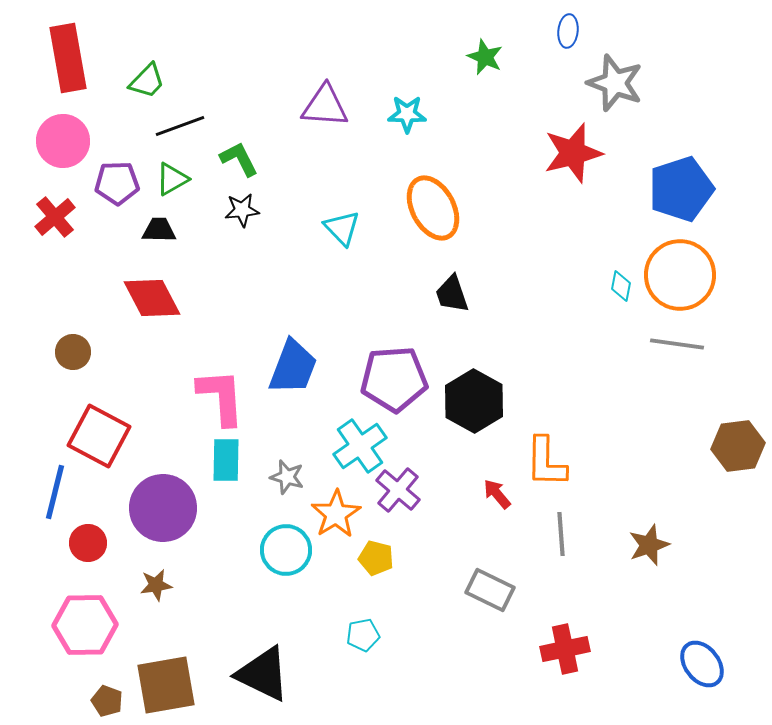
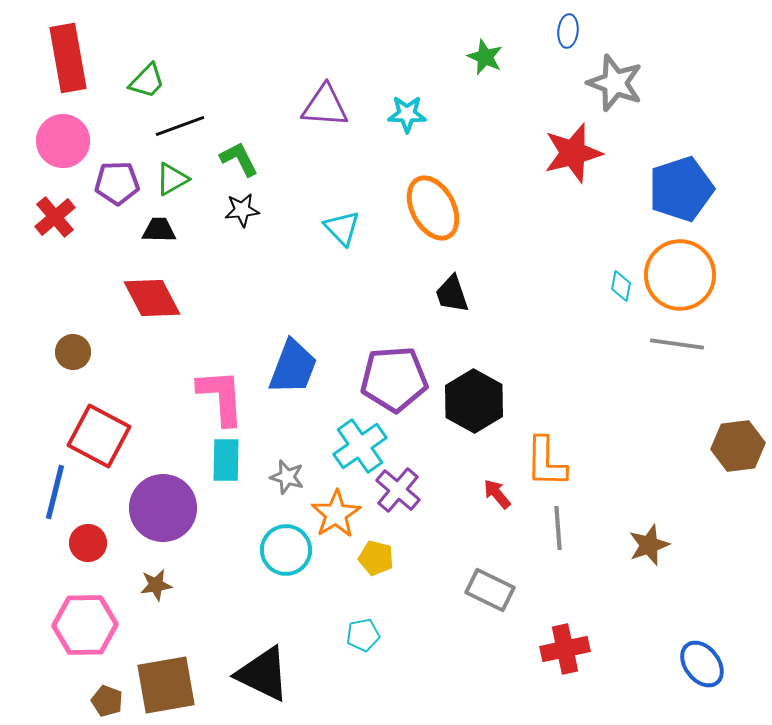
gray line at (561, 534): moved 3 px left, 6 px up
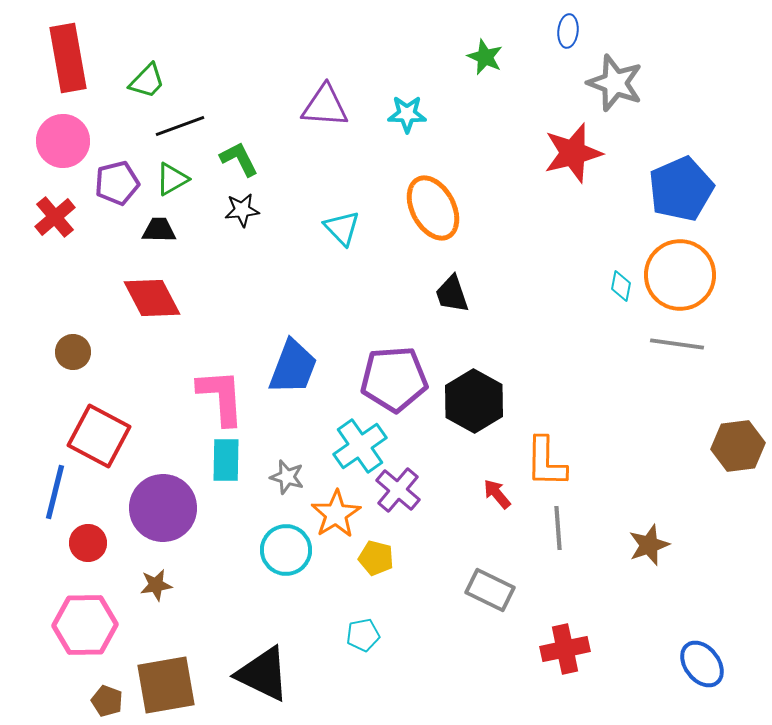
purple pentagon at (117, 183): rotated 12 degrees counterclockwise
blue pentagon at (681, 189): rotated 6 degrees counterclockwise
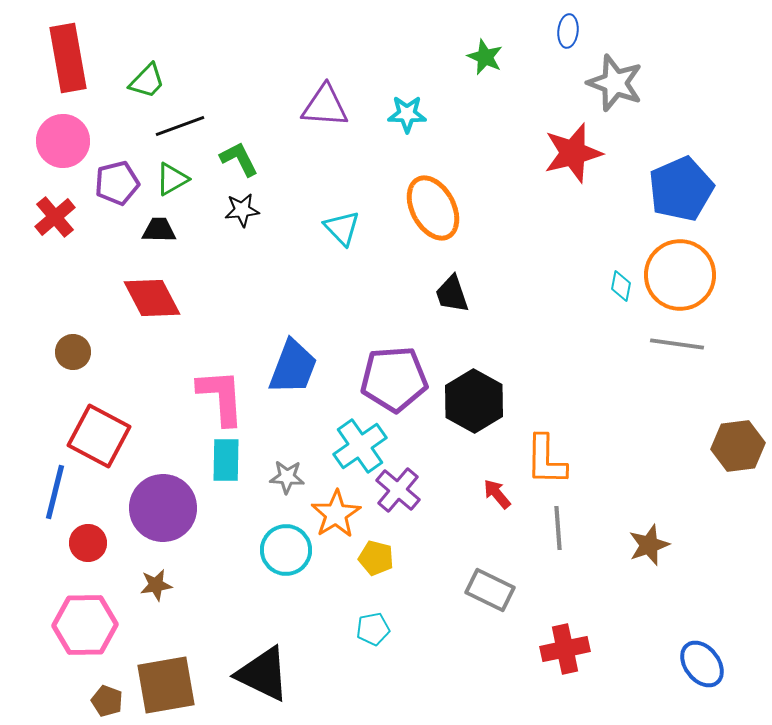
orange L-shape at (546, 462): moved 2 px up
gray star at (287, 477): rotated 12 degrees counterclockwise
cyan pentagon at (363, 635): moved 10 px right, 6 px up
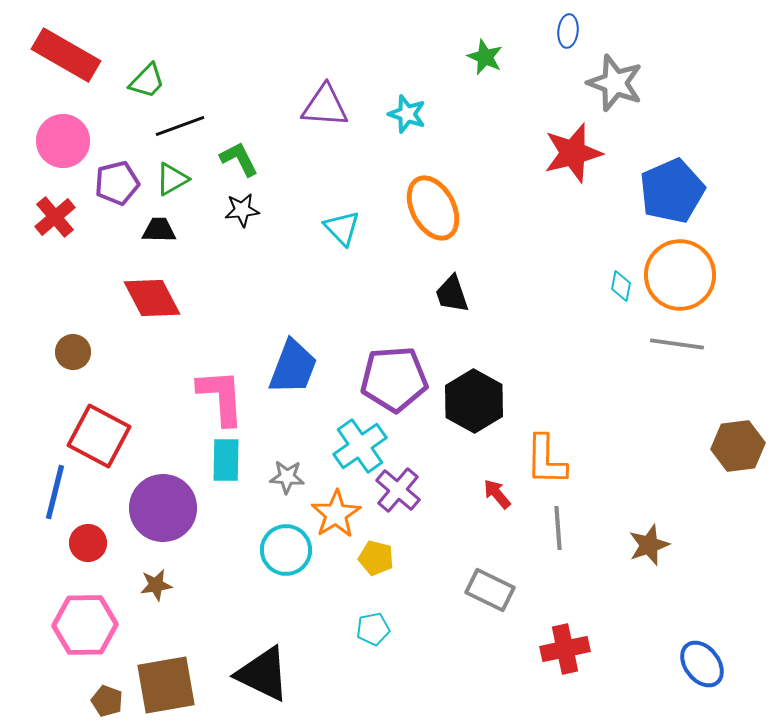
red rectangle at (68, 58): moved 2 px left, 3 px up; rotated 50 degrees counterclockwise
cyan star at (407, 114): rotated 18 degrees clockwise
blue pentagon at (681, 189): moved 9 px left, 2 px down
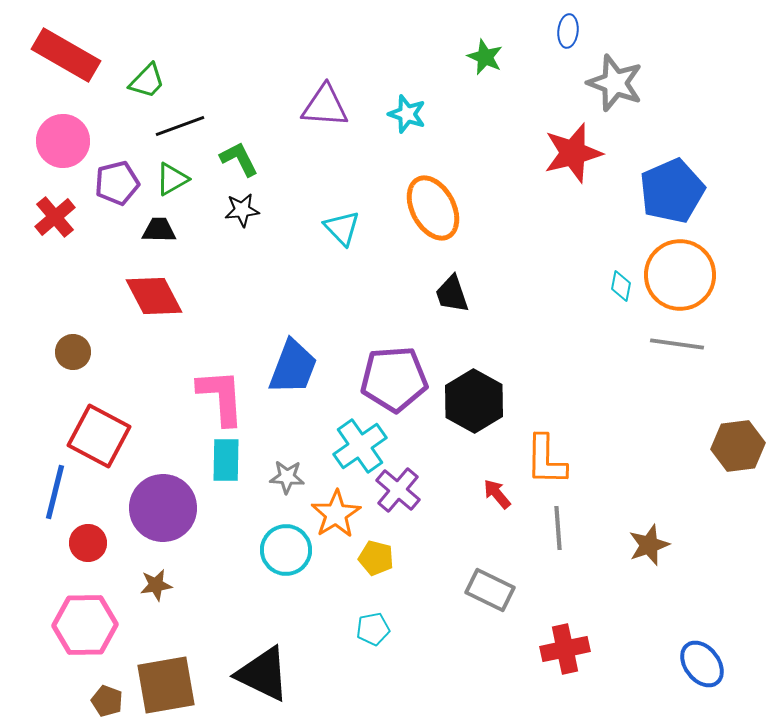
red diamond at (152, 298): moved 2 px right, 2 px up
